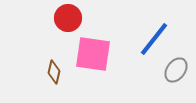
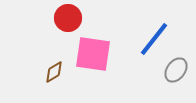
brown diamond: rotated 45 degrees clockwise
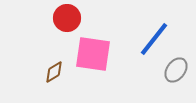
red circle: moved 1 px left
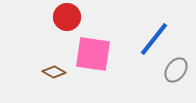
red circle: moved 1 px up
brown diamond: rotated 60 degrees clockwise
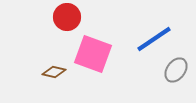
blue line: rotated 18 degrees clockwise
pink square: rotated 12 degrees clockwise
brown diamond: rotated 15 degrees counterclockwise
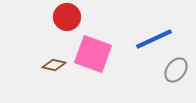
blue line: rotated 9 degrees clockwise
brown diamond: moved 7 px up
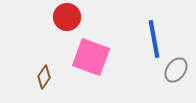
blue line: rotated 75 degrees counterclockwise
pink square: moved 2 px left, 3 px down
brown diamond: moved 10 px left, 12 px down; rotated 70 degrees counterclockwise
